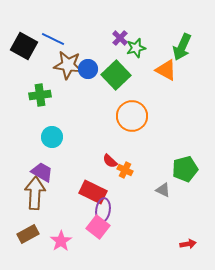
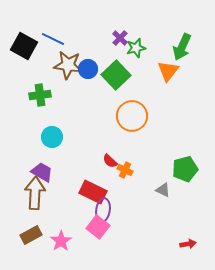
orange triangle: moved 2 px right, 1 px down; rotated 40 degrees clockwise
brown rectangle: moved 3 px right, 1 px down
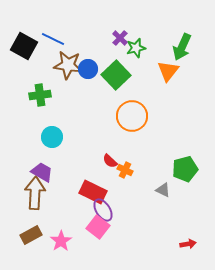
purple ellipse: rotated 40 degrees counterclockwise
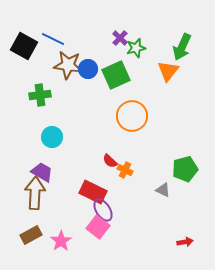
green square: rotated 20 degrees clockwise
red arrow: moved 3 px left, 2 px up
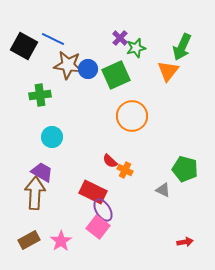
green pentagon: rotated 30 degrees clockwise
brown rectangle: moved 2 px left, 5 px down
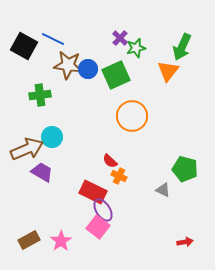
orange cross: moved 6 px left, 6 px down
brown arrow: moved 8 px left, 44 px up; rotated 64 degrees clockwise
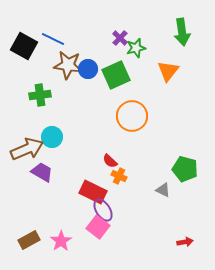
green arrow: moved 15 px up; rotated 32 degrees counterclockwise
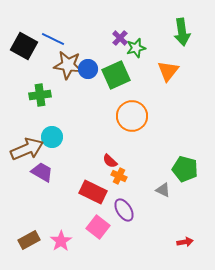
purple ellipse: moved 21 px right
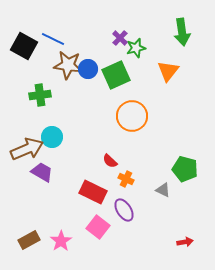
orange cross: moved 7 px right, 3 px down
